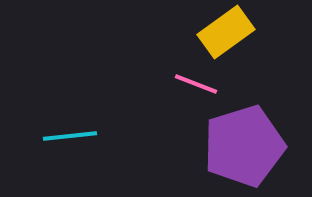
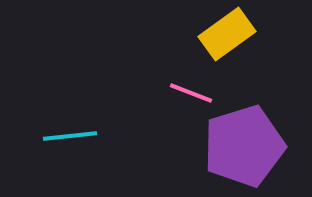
yellow rectangle: moved 1 px right, 2 px down
pink line: moved 5 px left, 9 px down
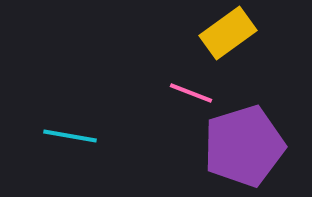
yellow rectangle: moved 1 px right, 1 px up
cyan line: rotated 16 degrees clockwise
